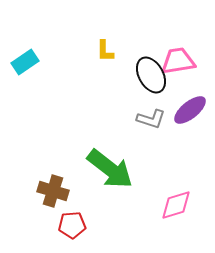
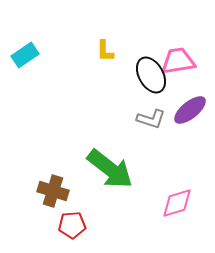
cyan rectangle: moved 7 px up
pink diamond: moved 1 px right, 2 px up
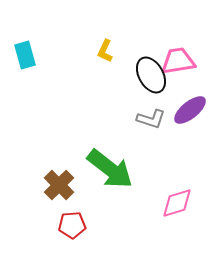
yellow L-shape: rotated 25 degrees clockwise
cyan rectangle: rotated 72 degrees counterclockwise
brown cross: moved 6 px right, 6 px up; rotated 28 degrees clockwise
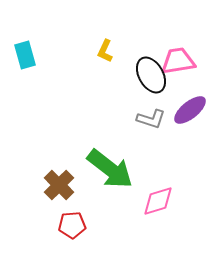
pink diamond: moved 19 px left, 2 px up
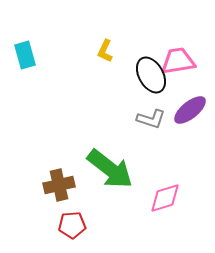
brown cross: rotated 32 degrees clockwise
pink diamond: moved 7 px right, 3 px up
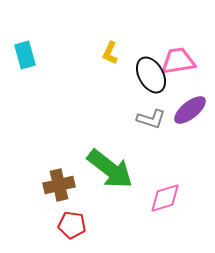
yellow L-shape: moved 5 px right, 2 px down
red pentagon: rotated 12 degrees clockwise
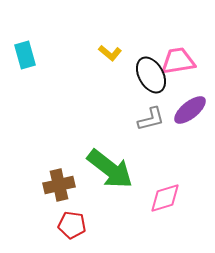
yellow L-shape: rotated 75 degrees counterclockwise
gray L-shape: rotated 32 degrees counterclockwise
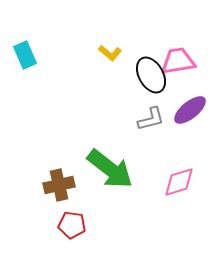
cyan rectangle: rotated 8 degrees counterclockwise
pink diamond: moved 14 px right, 16 px up
